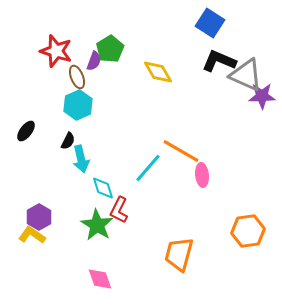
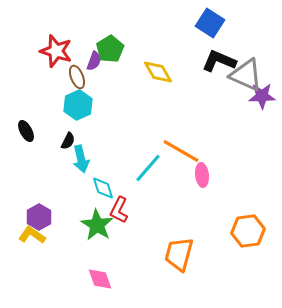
black ellipse: rotated 65 degrees counterclockwise
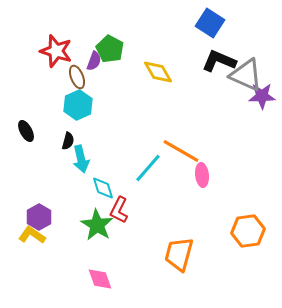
green pentagon: rotated 12 degrees counterclockwise
black semicircle: rotated 12 degrees counterclockwise
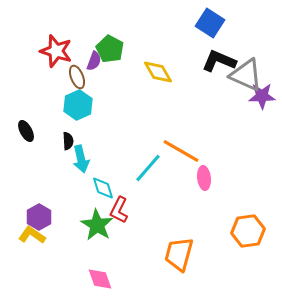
black semicircle: rotated 18 degrees counterclockwise
pink ellipse: moved 2 px right, 3 px down
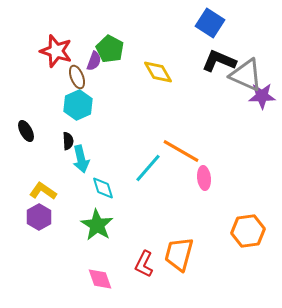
red L-shape: moved 25 px right, 54 px down
yellow L-shape: moved 11 px right, 44 px up
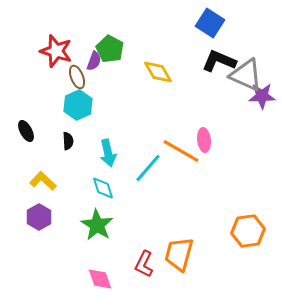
cyan arrow: moved 27 px right, 6 px up
pink ellipse: moved 38 px up
yellow L-shape: moved 10 px up; rotated 8 degrees clockwise
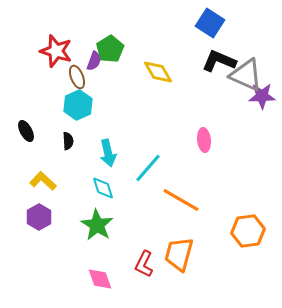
green pentagon: rotated 12 degrees clockwise
orange line: moved 49 px down
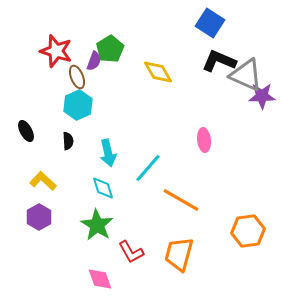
red L-shape: moved 13 px left, 12 px up; rotated 56 degrees counterclockwise
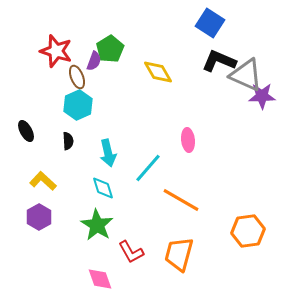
pink ellipse: moved 16 px left
